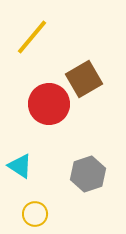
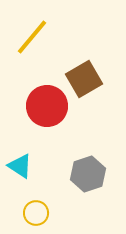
red circle: moved 2 px left, 2 px down
yellow circle: moved 1 px right, 1 px up
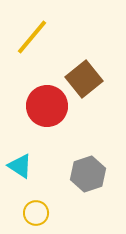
brown square: rotated 9 degrees counterclockwise
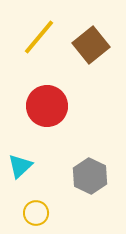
yellow line: moved 7 px right
brown square: moved 7 px right, 34 px up
cyan triangle: rotated 44 degrees clockwise
gray hexagon: moved 2 px right, 2 px down; rotated 16 degrees counterclockwise
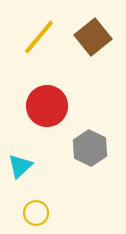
brown square: moved 2 px right, 8 px up
gray hexagon: moved 28 px up
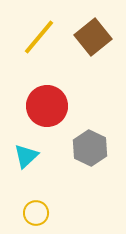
cyan triangle: moved 6 px right, 10 px up
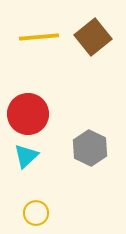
yellow line: rotated 45 degrees clockwise
red circle: moved 19 px left, 8 px down
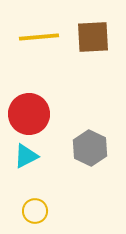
brown square: rotated 36 degrees clockwise
red circle: moved 1 px right
cyan triangle: rotated 16 degrees clockwise
yellow circle: moved 1 px left, 2 px up
